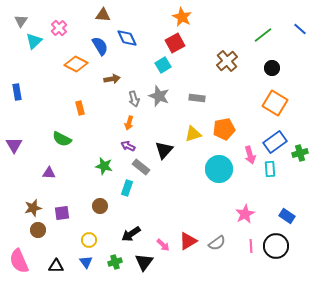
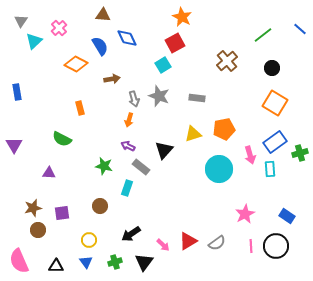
orange arrow at (129, 123): moved 3 px up
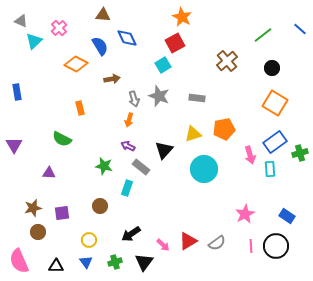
gray triangle at (21, 21): rotated 40 degrees counterclockwise
cyan circle at (219, 169): moved 15 px left
brown circle at (38, 230): moved 2 px down
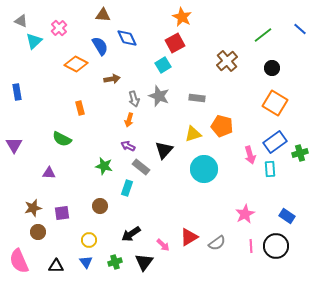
orange pentagon at (224, 129): moved 2 px left, 3 px up; rotated 25 degrees clockwise
red triangle at (188, 241): moved 1 px right, 4 px up
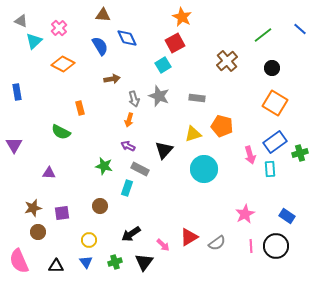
orange diamond at (76, 64): moved 13 px left
green semicircle at (62, 139): moved 1 px left, 7 px up
gray rectangle at (141, 167): moved 1 px left, 2 px down; rotated 12 degrees counterclockwise
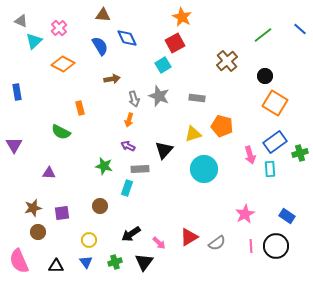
black circle at (272, 68): moved 7 px left, 8 px down
gray rectangle at (140, 169): rotated 30 degrees counterclockwise
pink arrow at (163, 245): moved 4 px left, 2 px up
